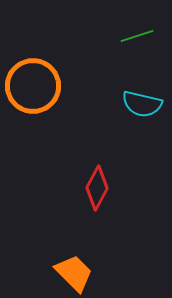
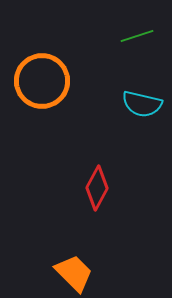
orange circle: moved 9 px right, 5 px up
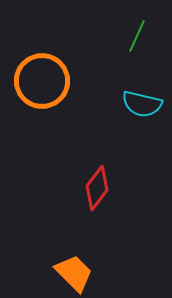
green line: rotated 48 degrees counterclockwise
red diamond: rotated 9 degrees clockwise
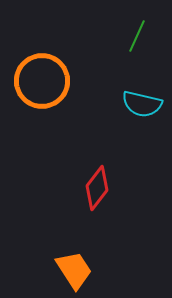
orange trapezoid: moved 3 px up; rotated 12 degrees clockwise
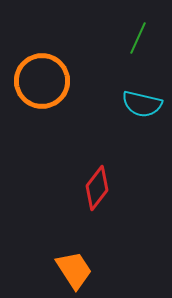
green line: moved 1 px right, 2 px down
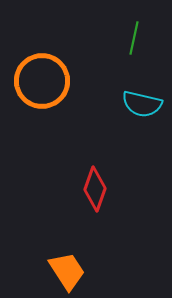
green line: moved 4 px left; rotated 12 degrees counterclockwise
red diamond: moved 2 px left, 1 px down; rotated 18 degrees counterclockwise
orange trapezoid: moved 7 px left, 1 px down
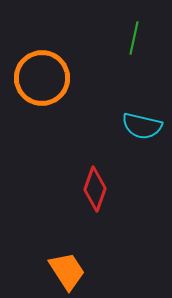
orange circle: moved 3 px up
cyan semicircle: moved 22 px down
